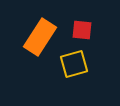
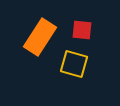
yellow square: rotated 32 degrees clockwise
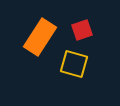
red square: rotated 25 degrees counterclockwise
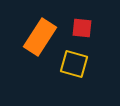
red square: moved 2 px up; rotated 25 degrees clockwise
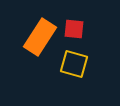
red square: moved 8 px left, 1 px down
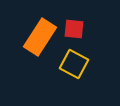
yellow square: rotated 12 degrees clockwise
